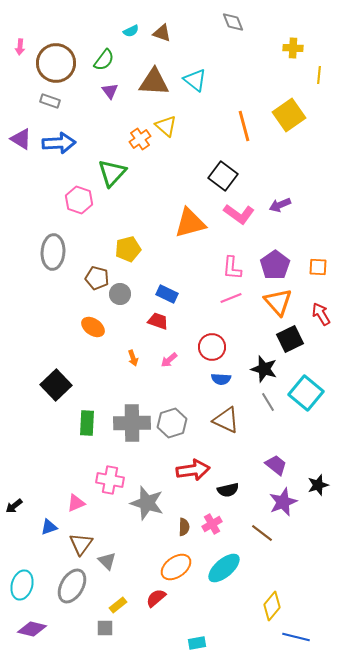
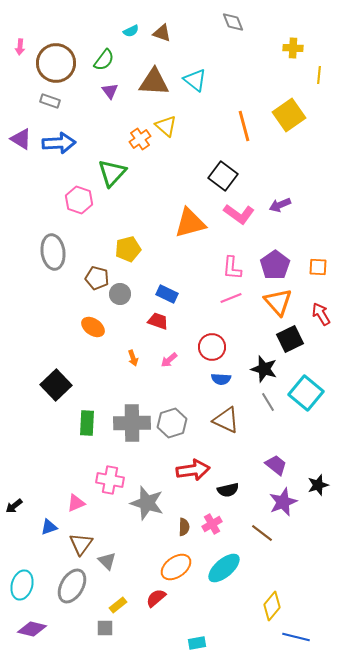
gray ellipse at (53, 252): rotated 12 degrees counterclockwise
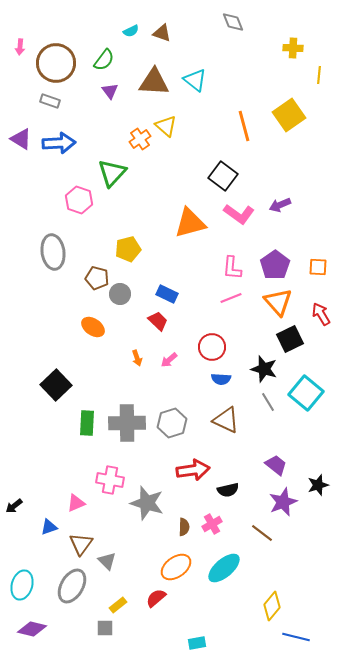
red trapezoid at (158, 321): rotated 25 degrees clockwise
orange arrow at (133, 358): moved 4 px right
gray cross at (132, 423): moved 5 px left
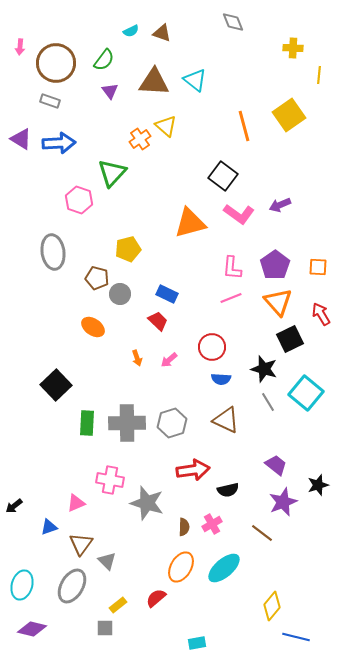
orange ellipse at (176, 567): moved 5 px right; rotated 24 degrees counterclockwise
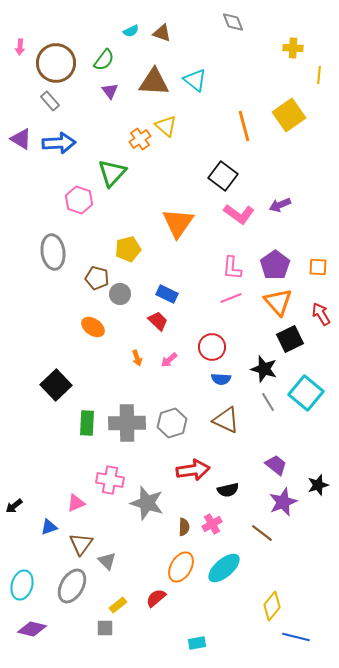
gray rectangle at (50, 101): rotated 30 degrees clockwise
orange triangle at (190, 223): moved 12 px left; rotated 40 degrees counterclockwise
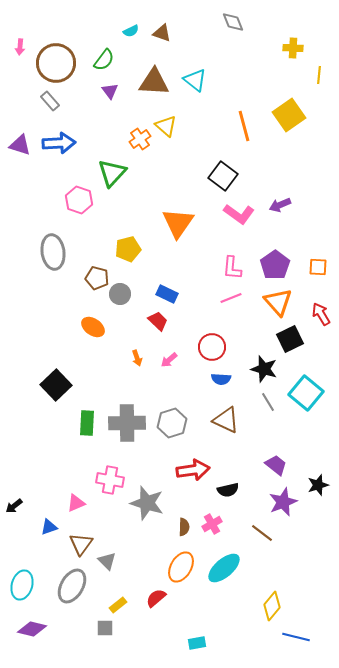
purple triangle at (21, 139): moved 1 px left, 6 px down; rotated 15 degrees counterclockwise
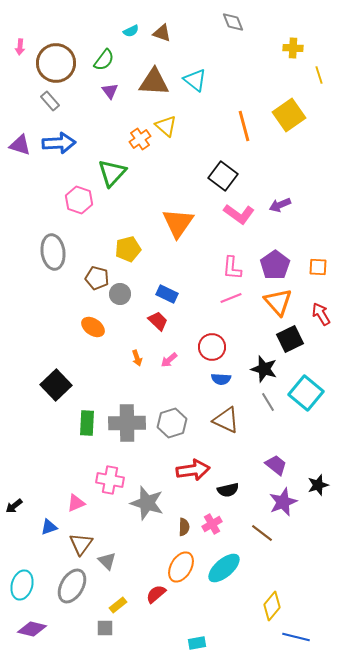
yellow line at (319, 75): rotated 24 degrees counterclockwise
red semicircle at (156, 598): moved 4 px up
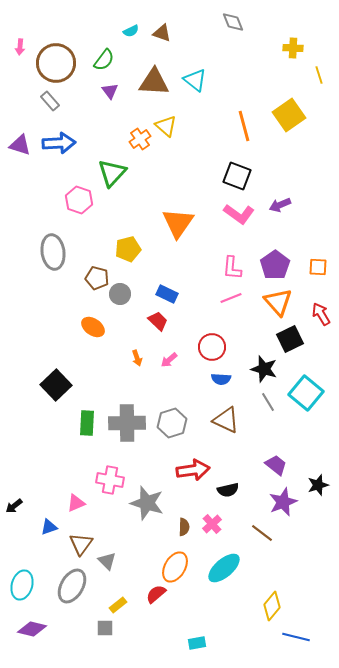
black square at (223, 176): moved 14 px right; rotated 16 degrees counterclockwise
pink cross at (212, 524): rotated 12 degrees counterclockwise
orange ellipse at (181, 567): moved 6 px left
